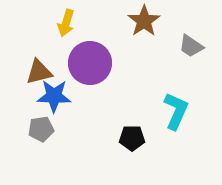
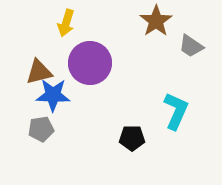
brown star: moved 12 px right
blue star: moved 1 px left, 1 px up
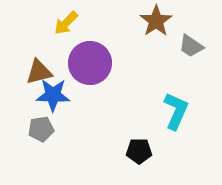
yellow arrow: rotated 28 degrees clockwise
black pentagon: moved 7 px right, 13 px down
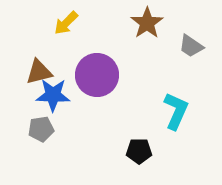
brown star: moved 9 px left, 2 px down
purple circle: moved 7 px right, 12 px down
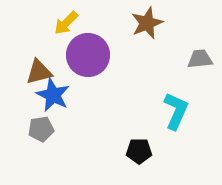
brown star: rotated 12 degrees clockwise
gray trapezoid: moved 9 px right, 13 px down; rotated 140 degrees clockwise
purple circle: moved 9 px left, 20 px up
blue star: rotated 24 degrees clockwise
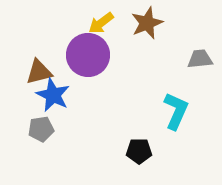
yellow arrow: moved 35 px right; rotated 8 degrees clockwise
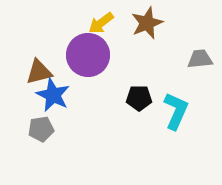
black pentagon: moved 53 px up
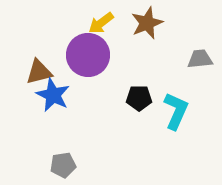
gray pentagon: moved 22 px right, 36 px down
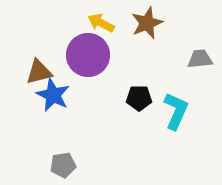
yellow arrow: rotated 64 degrees clockwise
